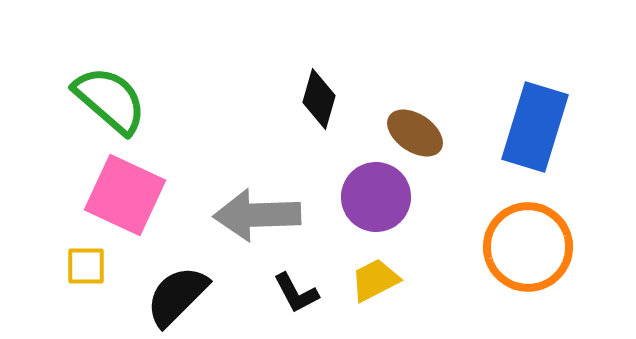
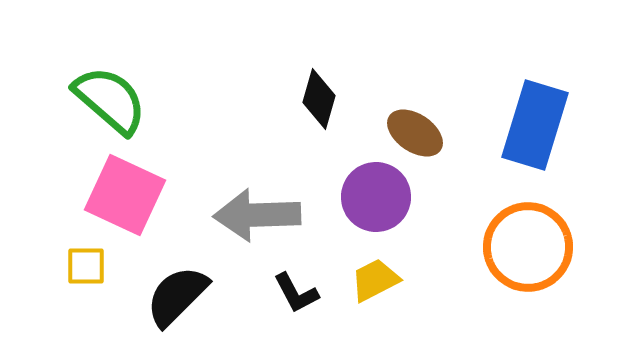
blue rectangle: moved 2 px up
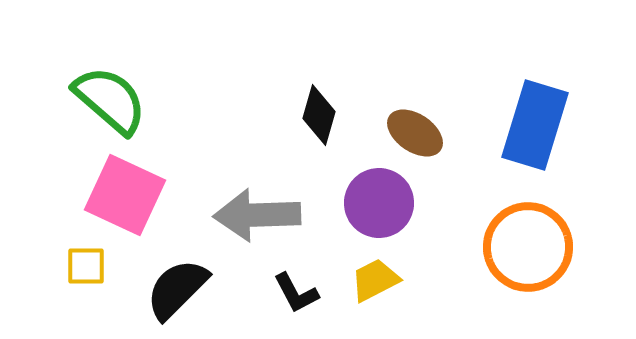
black diamond: moved 16 px down
purple circle: moved 3 px right, 6 px down
black semicircle: moved 7 px up
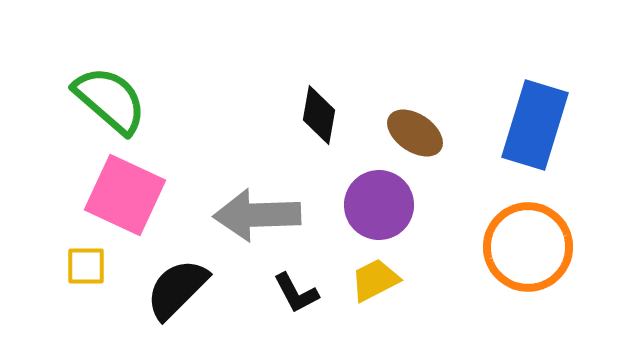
black diamond: rotated 6 degrees counterclockwise
purple circle: moved 2 px down
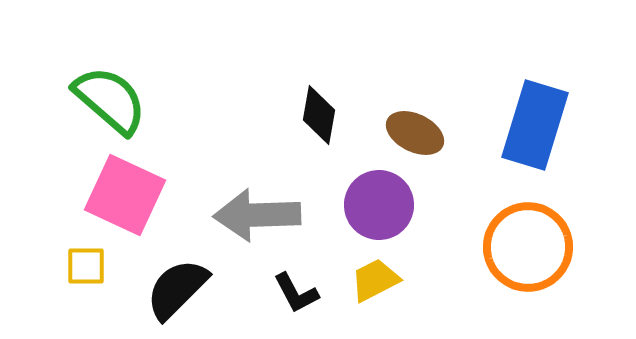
brown ellipse: rotated 8 degrees counterclockwise
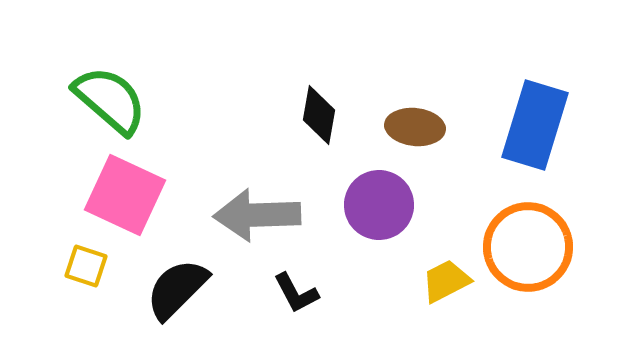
brown ellipse: moved 6 px up; rotated 20 degrees counterclockwise
yellow square: rotated 18 degrees clockwise
yellow trapezoid: moved 71 px right, 1 px down
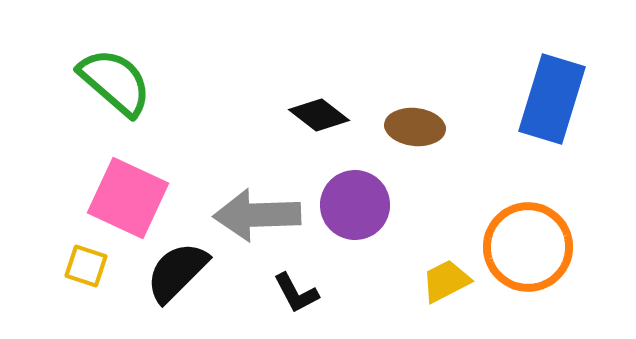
green semicircle: moved 5 px right, 18 px up
black diamond: rotated 62 degrees counterclockwise
blue rectangle: moved 17 px right, 26 px up
pink square: moved 3 px right, 3 px down
purple circle: moved 24 px left
black semicircle: moved 17 px up
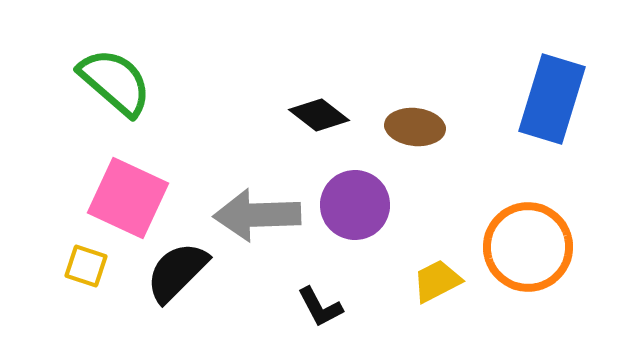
yellow trapezoid: moved 9 px left
black L-shape: moved 24 px right, 14 px down
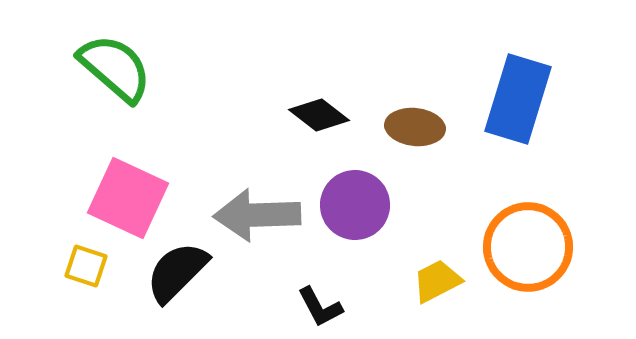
green semicircle: moved 14 px up
blue rectangle: moved 34 px left
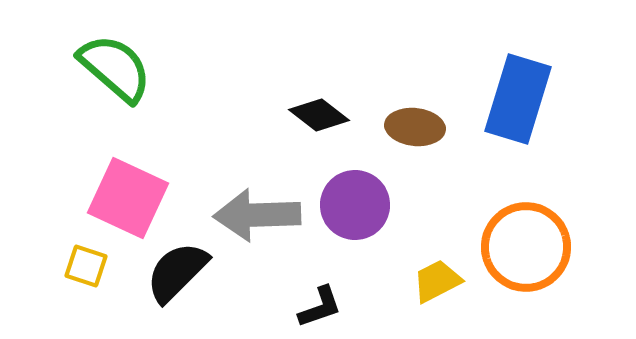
orange circle: moved 2 px left
black L-shape: rotated 81 degrees counterclockwise
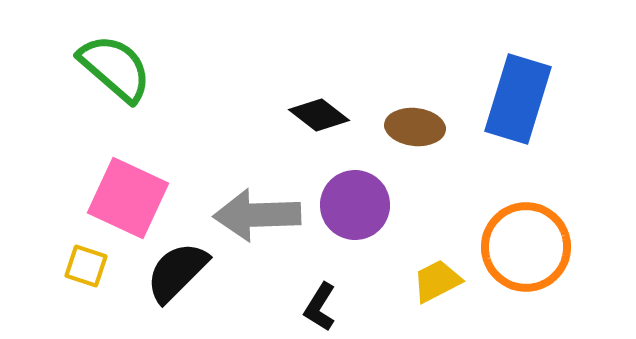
black L-shape: rotated 141 degrees clockwise
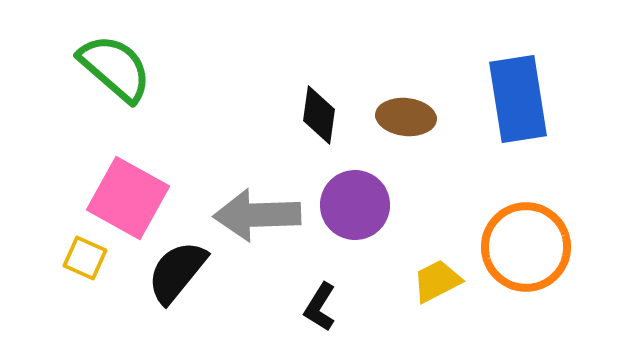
blue rectangle: rotated 26 degrees counterclockwise
black diamond: rotated 60 degrees clockwise
brown ellipse: moved 9 px left, 10 px up
pink square: rotated 4 degrees clockwise
yellow square: moved 1 px left, 8 px up; rotated 6 degrees clockwise
black semicircle: rotated 6 degrees counterclockwise
